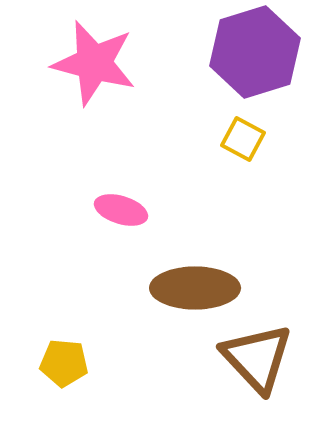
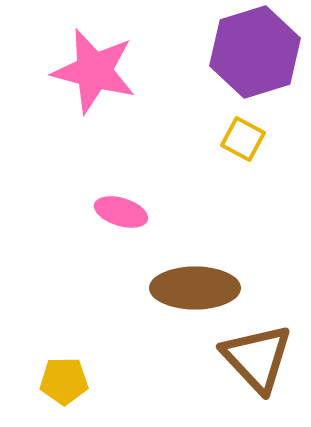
pink star: moved 8 px down
pink ellipse: moved 2 px down
yellow pentagon: moved 18 px down; rotated 6 degrees counterclockwise
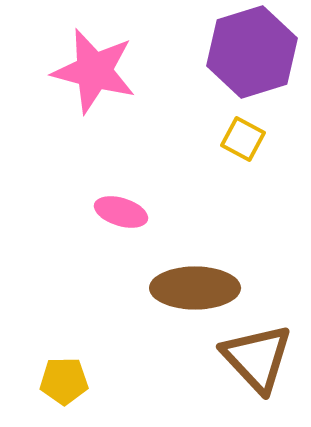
purple hexagon: moved 3 px left
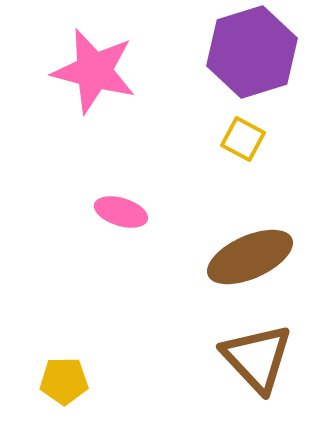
brown ellipse: moved 55 px right, 31 px up; rotated 24 degrees counterclockwise
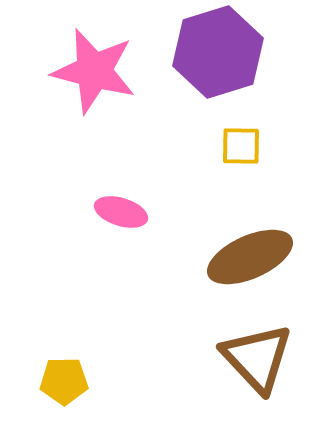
purple hexagon: moved 34 px left
yellow square: moved 2 px left, 7 px down; rotated 27 degrees counterclockwise
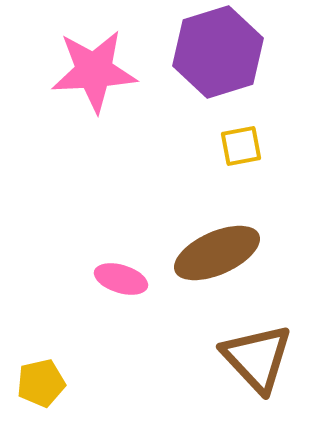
pink star: rotated 18 degrees counterclockwise
yellow square: rotated 12 degrees counterclockwise
pink ellipse: moved 67 px down
brown ellipse: moved 33 px left, 4 px up
yellow pentagon: moved 23 px left, 2 px down; rotated 12 degrees counterclockwise
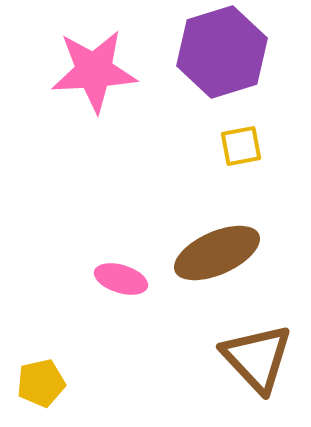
purple hexagon: moved 4 px right
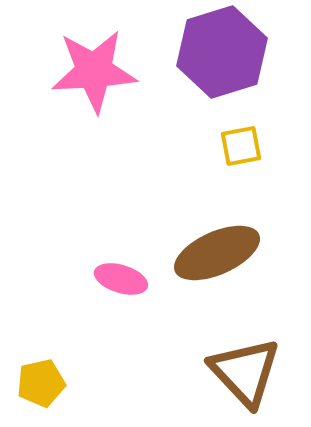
brown triangle: moved 12 px left, 14 px down
